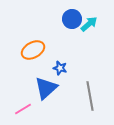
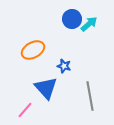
blue star: moved 4 px right, 2 px up
blue triangle: rotated 30 degrees counterclockwise
pink line: moved 2 px right, 1 px down; rotated 18 degrees counterclockwise
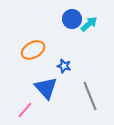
gray line: rotated 12 degrees counterclockwise
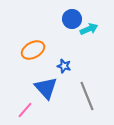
cyan arrow: moved 5 px down; rotated 18 degrees clockwise
gray line: moved 3 px left
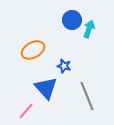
blue circle: moved 1 px down
cyan arrow: rotated 48 degrees counterclockwise
pink line: moved 1 px right, 1 px down
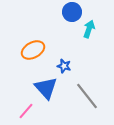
blue circle: moved 8 px up
gray line: rotated 16 degrees counterclockwise
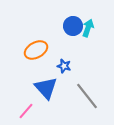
blue circle: moved 1 px right, 14 px down
cyan arrow: moved 1 px left, 1 px up
orange ellipse: moved 3 px right
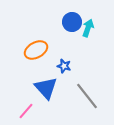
blue circle: moved 1 px left, 4 px up
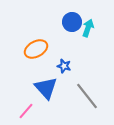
orange ellipse: moved 1 px up
